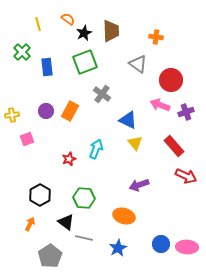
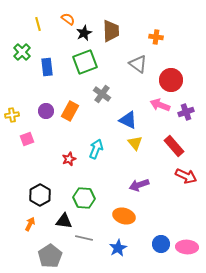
black triangle: moved 2 px left, 1 px up; rotated 30 degrees counterclockwise
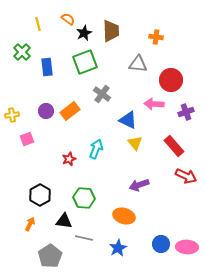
gray triangle: rotated 30 degrees counterclockwise
pink arrow: moved 6 px left, 1 px up; rotated 18 degrees counterclockwise
orange rectangle: rotated 24 degrees clockwise
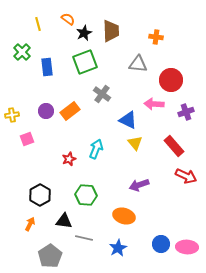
green hexagon: moved 2 px right, 3 px up
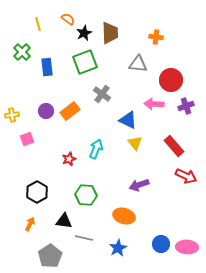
brown trapezoid: moved 1 px left, 2 px down
purple cross: moved 6 px up
black hexagon: moved 3 px left, 3 px up
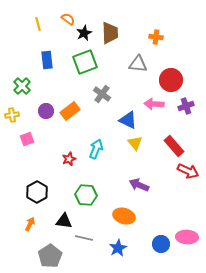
green cross: moved 34 px down
blue rectangle: moved 7 px up
red arrow: moved 2 px right, 5 px up
purple arrow: rotated 42 degrees clockwise
pink ellipse: moved 10 px up
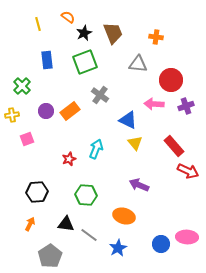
orange semicircle: moved 2 px up
brown trapezoid: moved 3 px right; rotated 20 degrees counterclockwise
gray cross: moved 2 px left, 1 px down
black hexagon: rotated 25 degrees clockwise
black triangle: moved 2 px right, 3 px down
gray line: moved 5 px right, 3 px up; rotated 24 degrees clockwise
